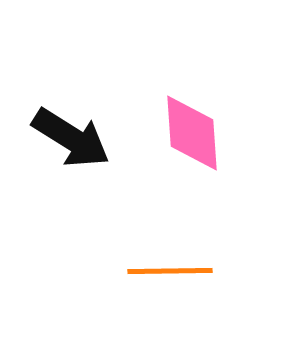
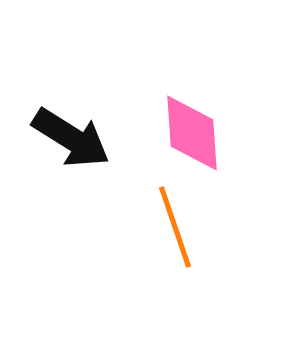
orange line: moved 5 px right, 44 px up; rotated 72 degrees clockwise
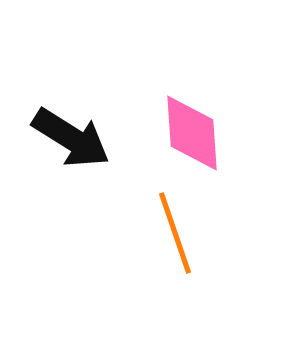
orange line: moved 6 px down
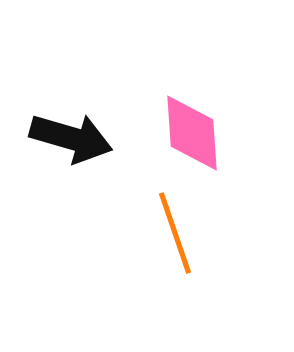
black arrow: rotated 16 degrees counterclockwise
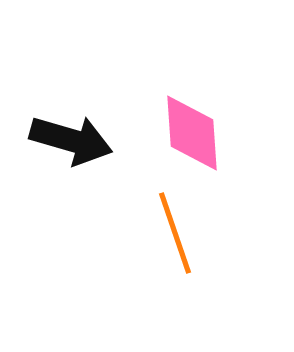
black arrow: moved 2 px down
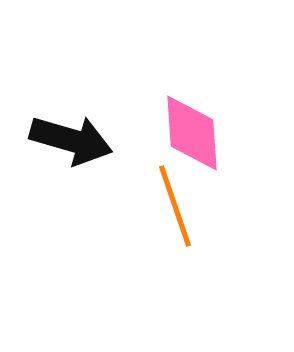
orange line: moved 27 px up
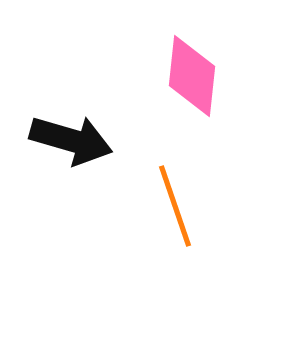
pink diamond: moved 57 px up; rotated 10 degrees clockwise
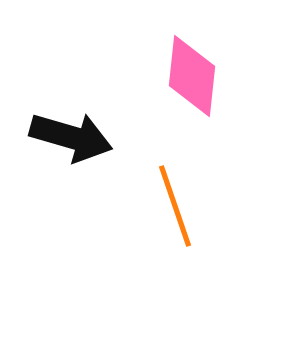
black arrow: moved 3 px up
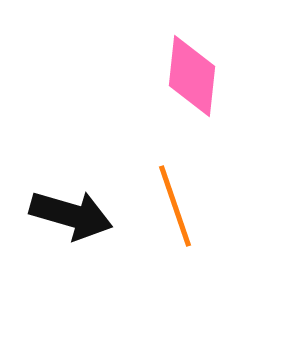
black arrow: moved 78 px down
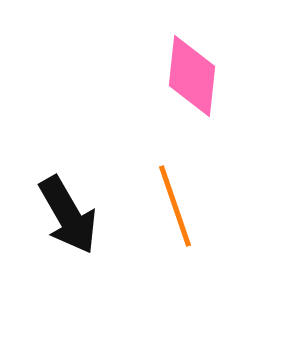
black arrow: moved 3 px left; rotated 44 degrees clockwise
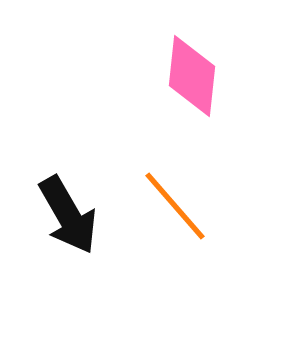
orange line: rotated 22 degrees counterclockwise
